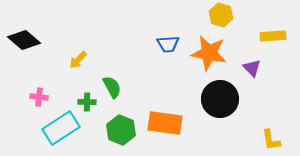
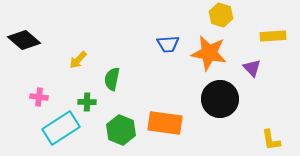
green semicircle: moved 8 px up; rotated 140 degrees counterclockwise
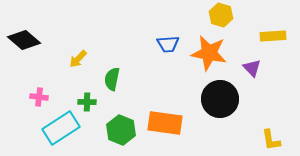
yellow arrow: moved 1 px up
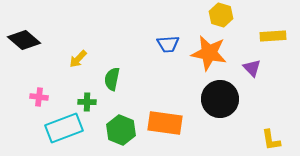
cyan rectangle: moved 3 px right; rotated 12 degrees clockwise
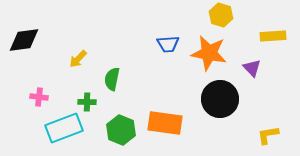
black diamond: rotated 48 degrees counterclockwise
yellow L-shape: moved 3 px left, 5 px up; rotated 90 degrees clockwise
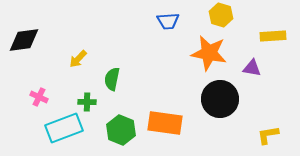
blue trapezoid: moved 23 px up
purple triangle: rotated 36 degrees counterclockwise
pink cross: rotated 18 degrees clockwise
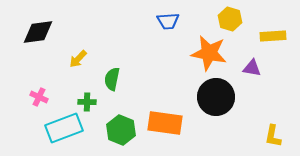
yellow hexagon: moved 9 px right, 4 px down
black diamond: moved 14 px right, 8 px up
black circle: moved 4 px left, 2 px up
yellow L-shape: moved 5 px right, 1 px down; rotated 70 degrees counterclockwise
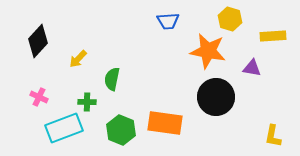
black diamond: moved 9 px down; rotated 40 degrees counterclockwise
orange star: moved 1 px left, 2 px up
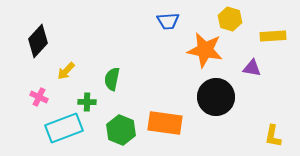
orange star: moved 3 px left, 1 px up
yellow arrow: moved 12 px left, 12 px down
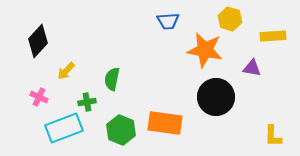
green cross: rotated 12 degrees counterclockwise
yellow L-shape: rotated 10 degrees counterclockwise
